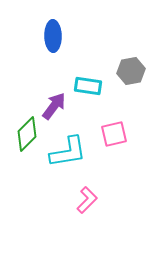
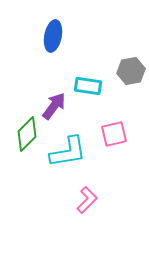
blue ellipse: rotated 12 degrees clockwise
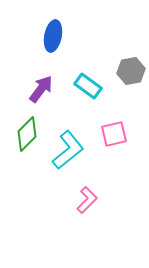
cyan rectangle: rotated 28 degrees clockwise
purple arrow: moved 13 px left, 17 px up
cyan L-shape: moved 2 px up; rotated 30 degrees counterclockwise
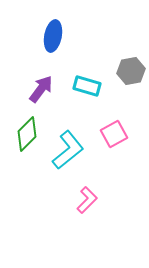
cyan rectangle: moved 1 px left; rotated 20 degrees counterclockwise
pink square: rotated 16 degrees counterclockwise
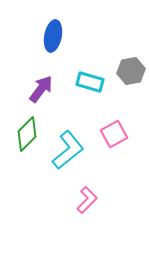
cyan rectangle: moved 3 px right, 4 px up
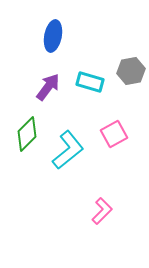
purple arrow: moved 7 px right, 2 px up
pink L-shape: moved 15 px right, 11 px down
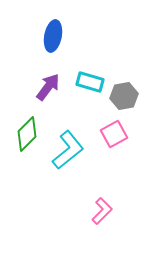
gray hexagon: moved 7 px left, 25 px down
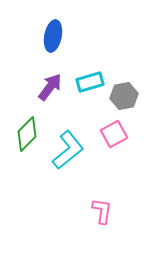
cyan rectangle: rotated 32 degrees counterclockwise
purple arrow: moved 2 px right
pink L-shape: rotated 36 degrees counterclockwise
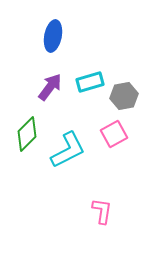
cyan L-shape: rotated 12 degrees clockwise
